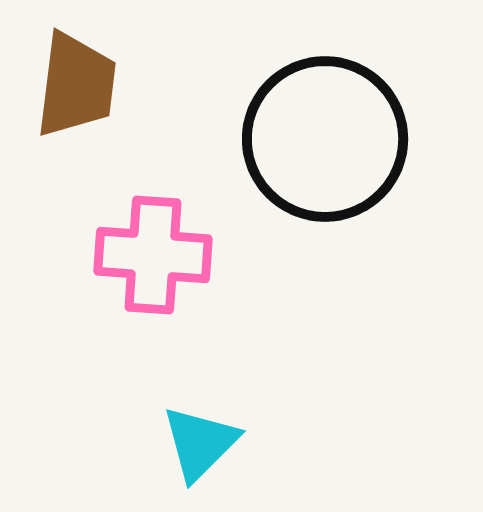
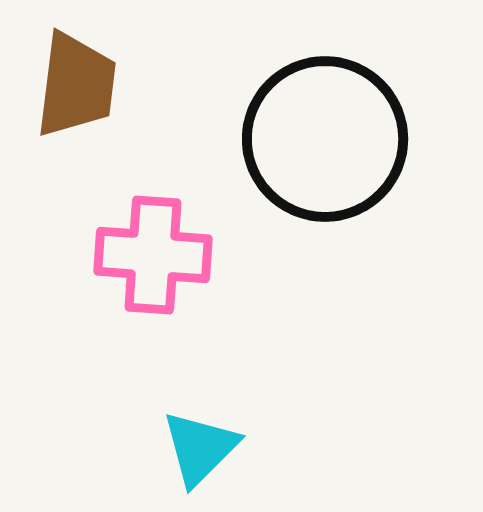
cyan triangle: moved 5 px down
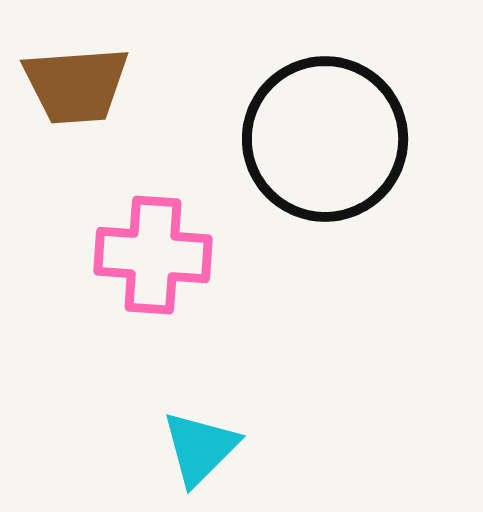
brown trapezoid: rotated 79 degrees clockwise
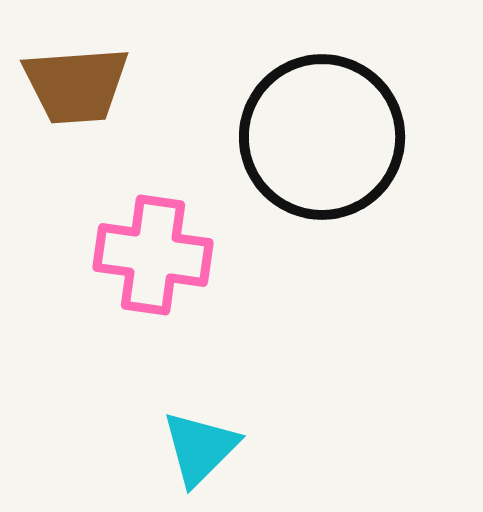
black circle: moved 3 px left, 2 px up
pink cross: rotated 4 degrees clockwise
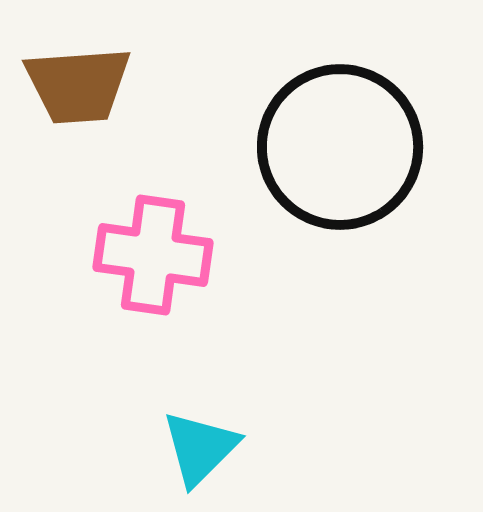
brown trapezoid: moved 2 px right
black circle: moved 18 px right, 10 px down
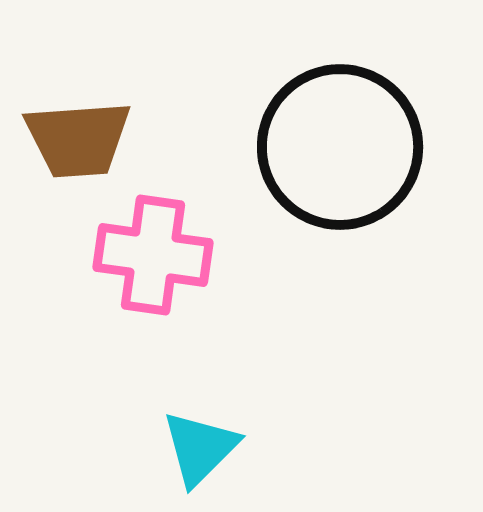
brown trapezoid: moved 54 px down
